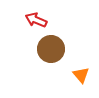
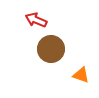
orange triangle: rotated 30 degrees counterclockwise
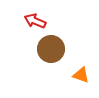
red arrow: moved 1 px left, 1 px down
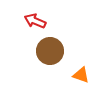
brown circle: moved 1 px left, 2 px down
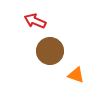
orange triangle: moved 5 px left
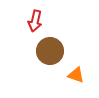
red arrow: rotated 100 degrees counterclockwise
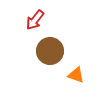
red arrow: moved 1 px up; rotated 25 degrees clockwise
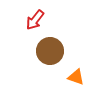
orange triangle: moved 2 px down
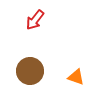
brown circle: moved 20 px left, 20 px down
